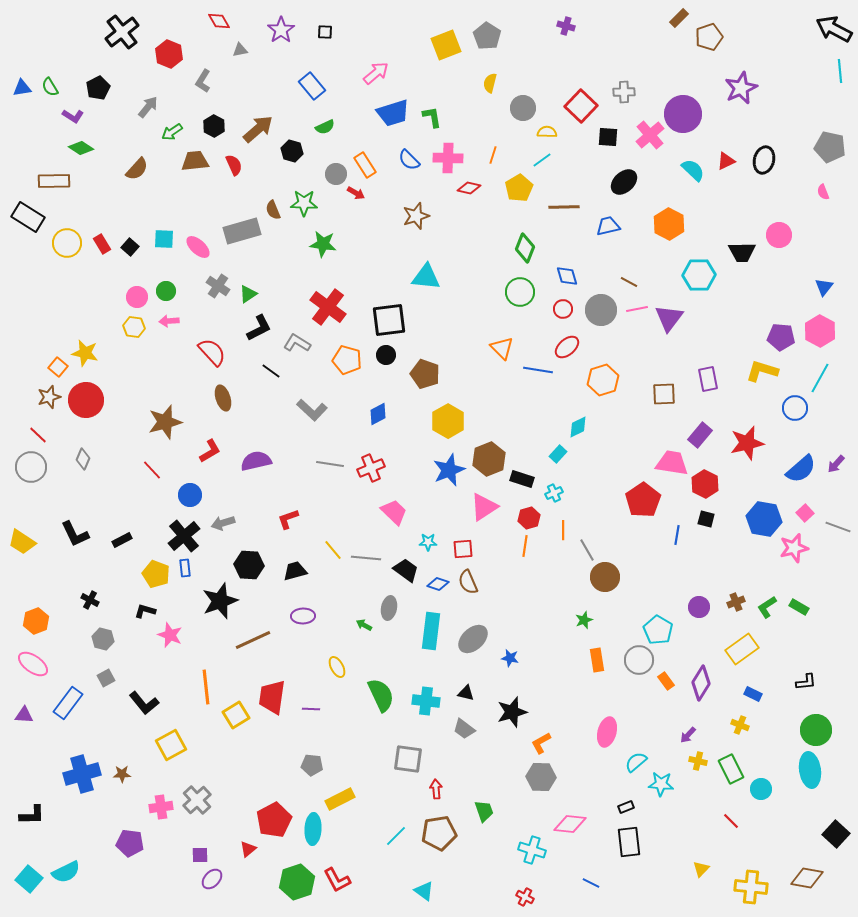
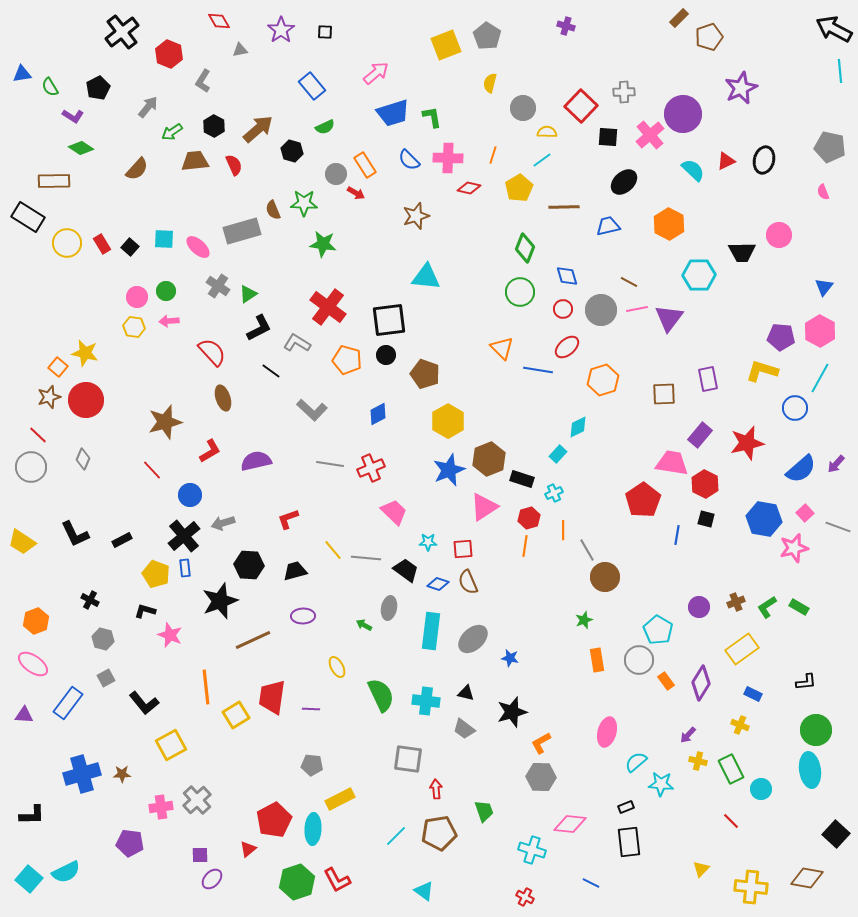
blue triangle at (22, 88): moved 14 px up
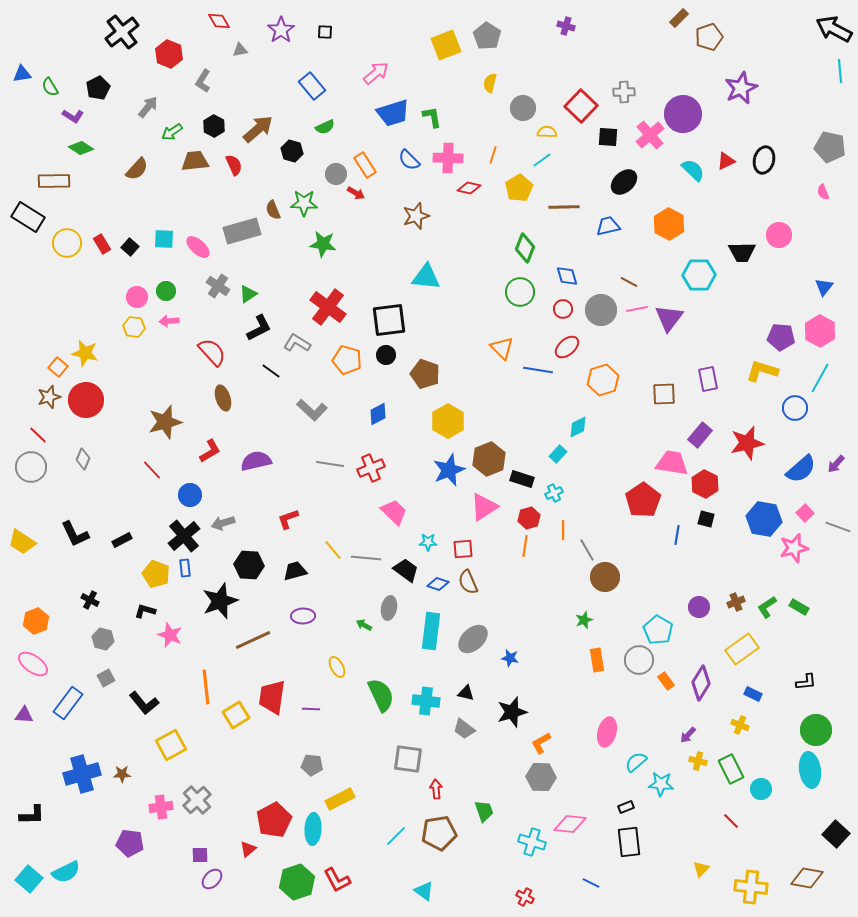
cyan cross at (532, 850): moved 8 px up
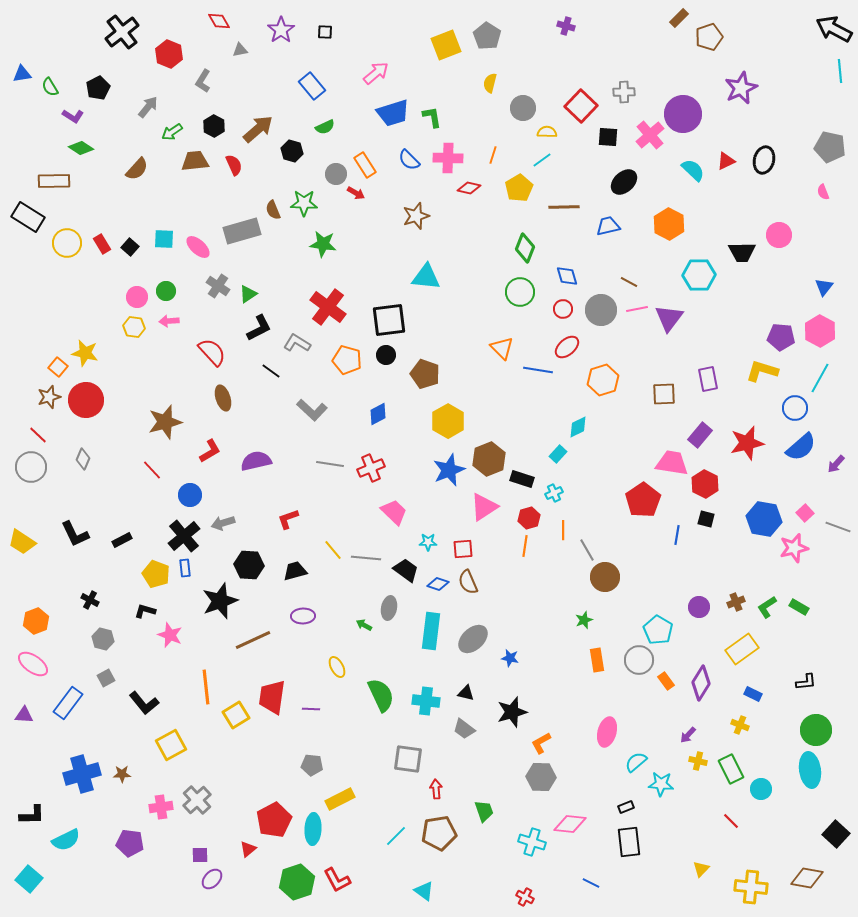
blue semicircle at (801, 469): moved 22 px up
cyan semicircle at (66, 872): moved 32 px up
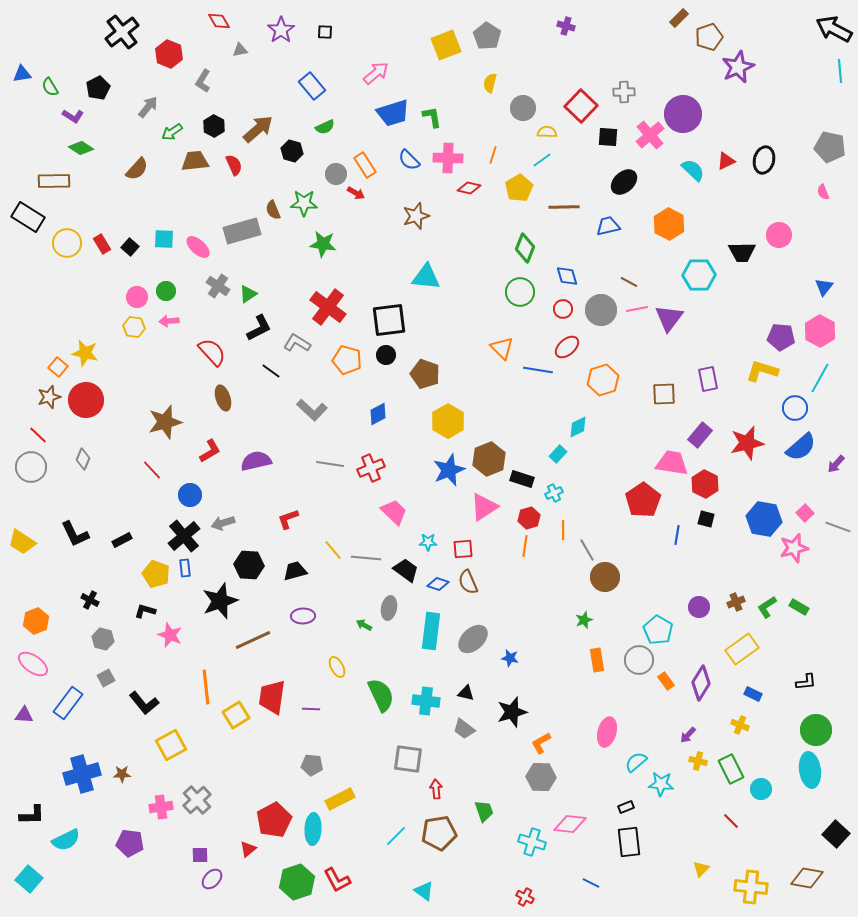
purple star at (741, 88): moved 3 px left, 21 px up
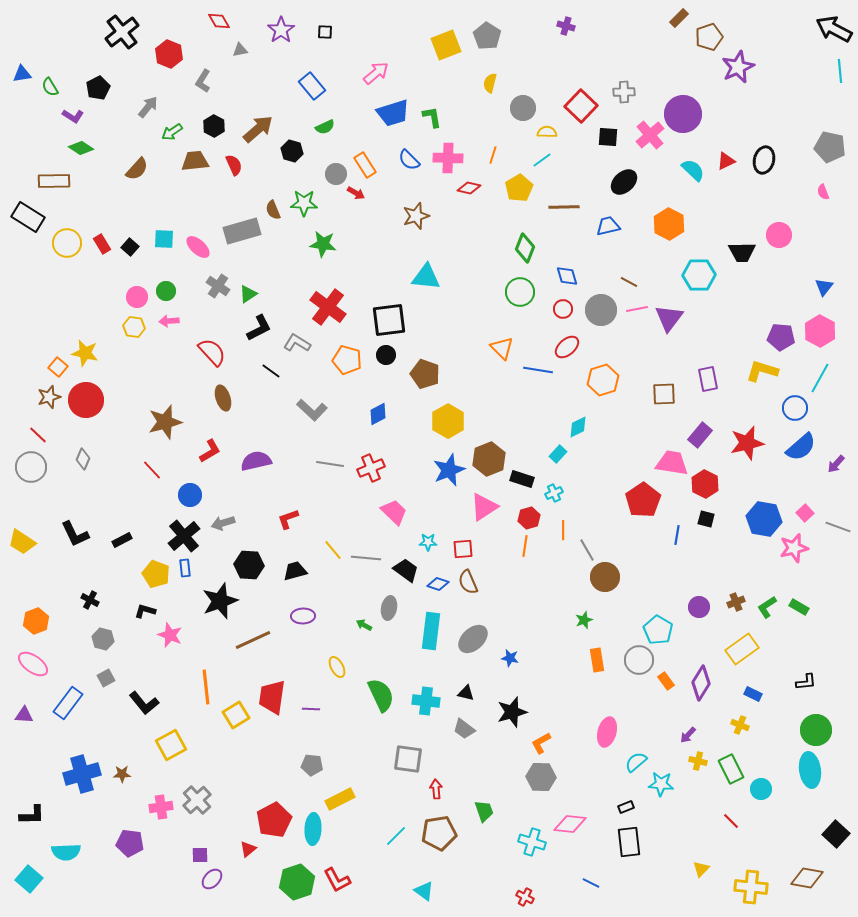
cyan semicircle at (66, 840): moved 12 px down; rotated 24 degrees clockwise
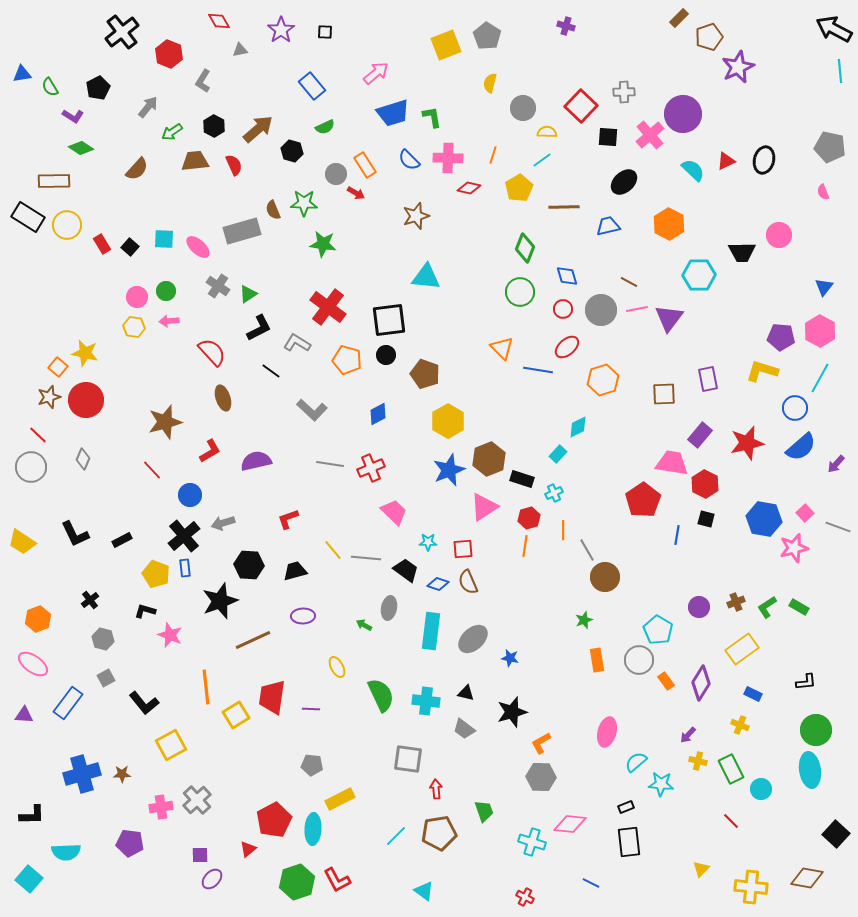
yellow circle at (67, 243): moved 18 px up
black cross at (90, 600): rotated 24 degrees clockwise
orange hexagon at (36, 621): moved 2 px right, 2 px up
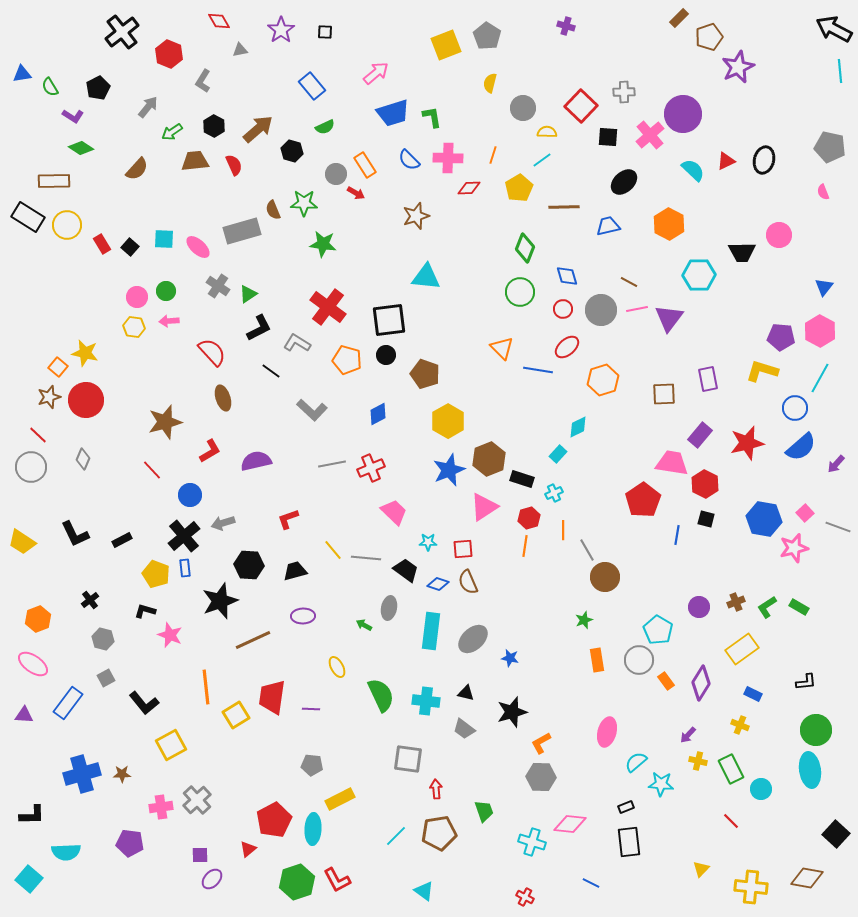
red diamond at (469, 188): rotated 15 degrees counterclockwise
gray line at (330, 464): moved 2 px right; rotated 20 degrees counterclockwise
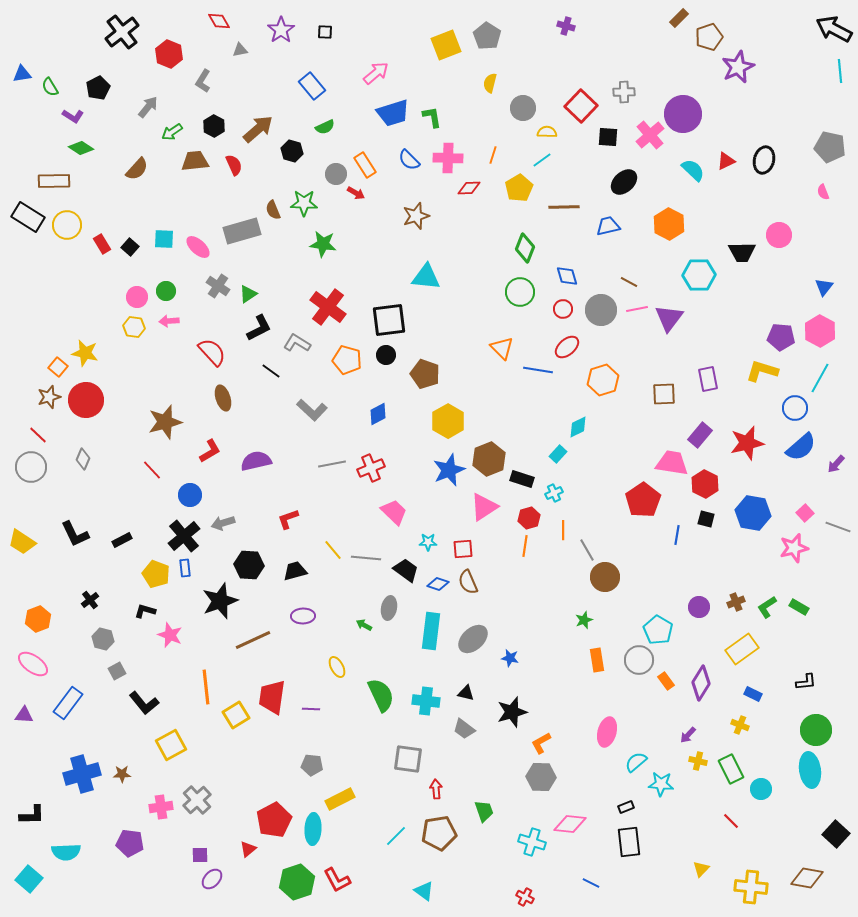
blue hexagon at (764, 519): moved 11 px left, 6 px up
gray square at (106, 678): moved 11 px right, 7 px up
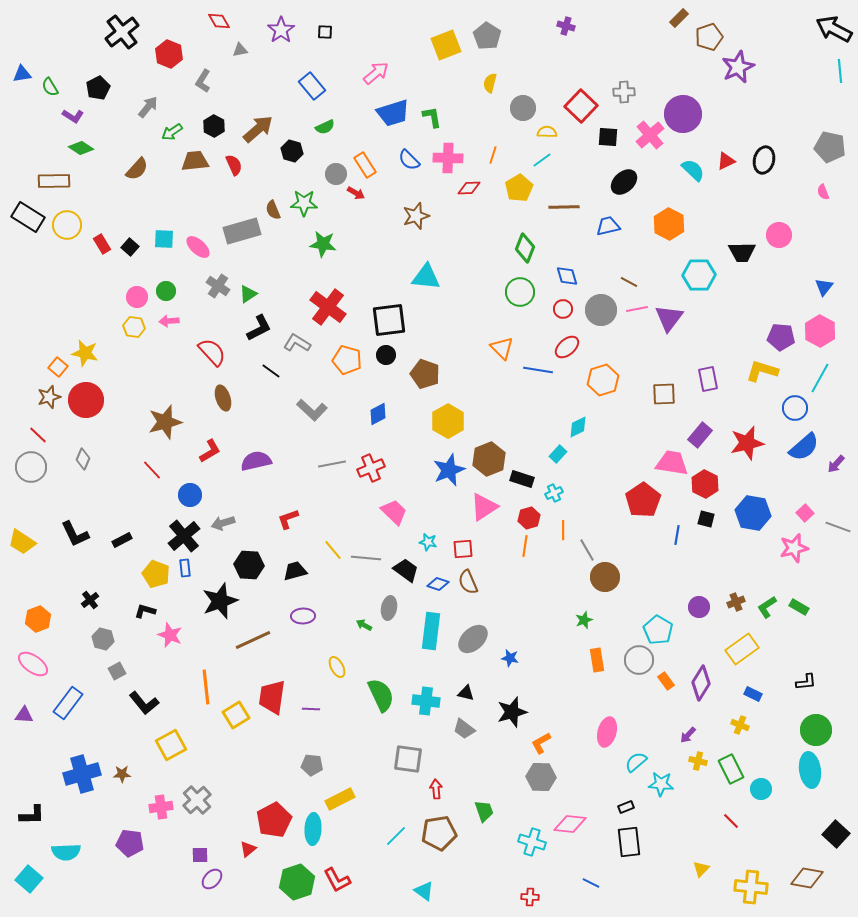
blue semicircle at (801, 447): moved 3 px right
cyan star at (428, 542): rotated 12 degrees clockwise
red cross at (525, 897): moved 5 px right; rotated 24 degrees counterclockwise
